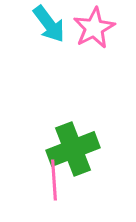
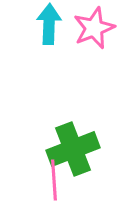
cyan arrow: rotated 141 degrees counterclockwise
pink star: rotated 6 degrees clockwise
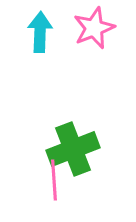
cyan arrow: moved 9 px left, 8 px down
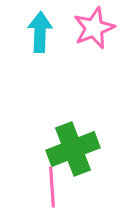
pink line: moved 2 px left, 7 px down
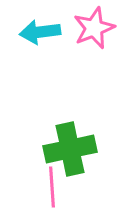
cyan arrow: rotated 99 degrees counterclockwise
green cross: moved 3 px left; rotated 9 degrees clockwise
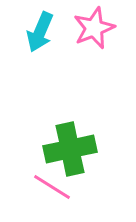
cyan arrow: rotated 60 degrees counterclockwise
pink line: rotated 54 degrees counterclockwise
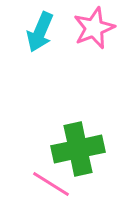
green cross: moved 8 px right
pink line: moved 1 px left, 3 px up
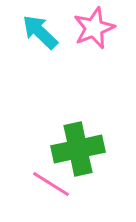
cyan arrow: rotated 111 degrees clockwise
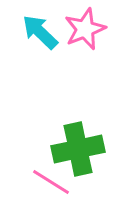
pink star: moved 9 px left, 1 px down
pink line: moved 2 px up
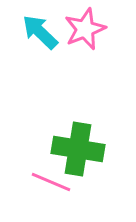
green cross: rotated 21 degrees clockwise
pink line: rotated 9 degrees counterclockwise
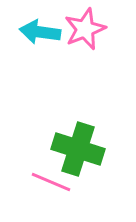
cyan arrow: rotated 36 degrees counterclockwise
green cross: rotated 9 degrees clockwise
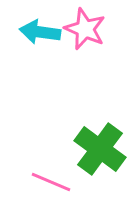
pink star: rotated 27 degrees counterclockwise
green cross: moved 22 px right; rotated 18 degrees clockwise
